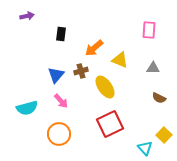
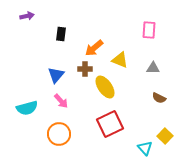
brown cross: moved 4 px right, 2 px up; rotated 16 degrees clockwise
yellow square: moved 1 px right, 1 px down
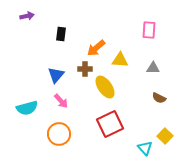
orange arrow: moved 2 px right
yellow triangle: rotated 18 degrees counterclockwise
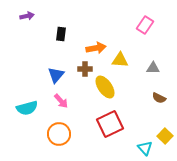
pink rectangle: moved 4 px left, 5 px up; rotated 30 degrees clockwise
orange arrow: rotated 150 degrees counterclockwise
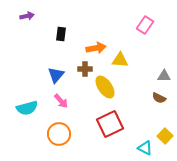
gray triangle: moved 11 px right, 8 px down
cyan triangle: rotated 21 degrees counterclockwise
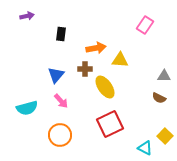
orange circle: moved 1 px right, 1 px down
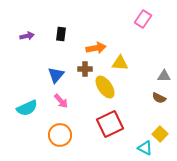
purple arrow: moved 20 px down
pink rectangle: moved 2 px left, 6 px up
yellow triangle: moved 3 px down
cyan semicircle: rotated 10 degrees counterclockwise
yellow square: moved 5 px left, 2 px up
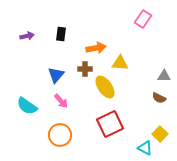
cyan semicircle: moved 2 px up; rotated 60 degrees clockwise
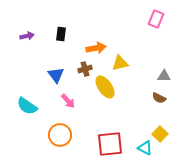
pink rectangle: moved 13 px right; rotated 12 degrees counterclockwise
yellow triangle: rotated 18 degrees counterclockwise
brown cross: rotated 16 degrees counterclockwise
blue triangle: rotated 18 degrees counterclockwise
pink arrow: moved 7 px right
red square: moved 20 px down; rotated 20 degrees clockwise
